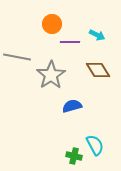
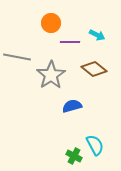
orange circle: moved 1 px left, 1 px up
brown diamond: moved 4 px left, 1 px up; rotated 20 degrees counterclockwise
green cross: rotated 14 degrees clockwise
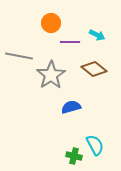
gray line: moved 2 px right, 1 px up
blue semicircle: moved 1 px left, 1 px down
green cross: rotated 14 degrees counterclockwise
